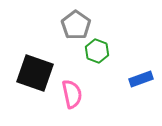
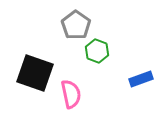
pink semicircle: moved 1 px left
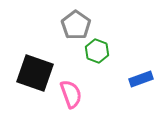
pink semicircle: rotated 8 degrees counterclockwise
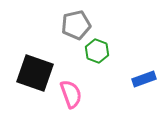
gray pentagon: rotated 24 degrees clockwise
blue rectangle: moved 3 px right
